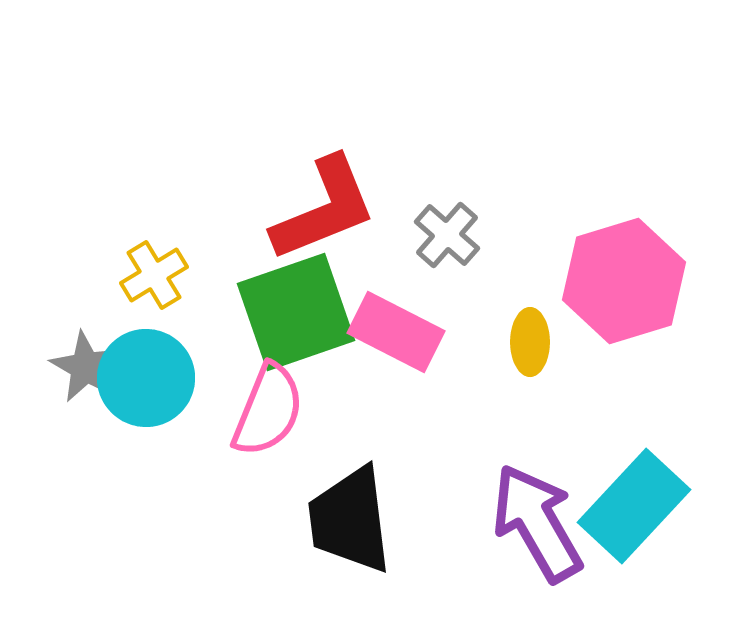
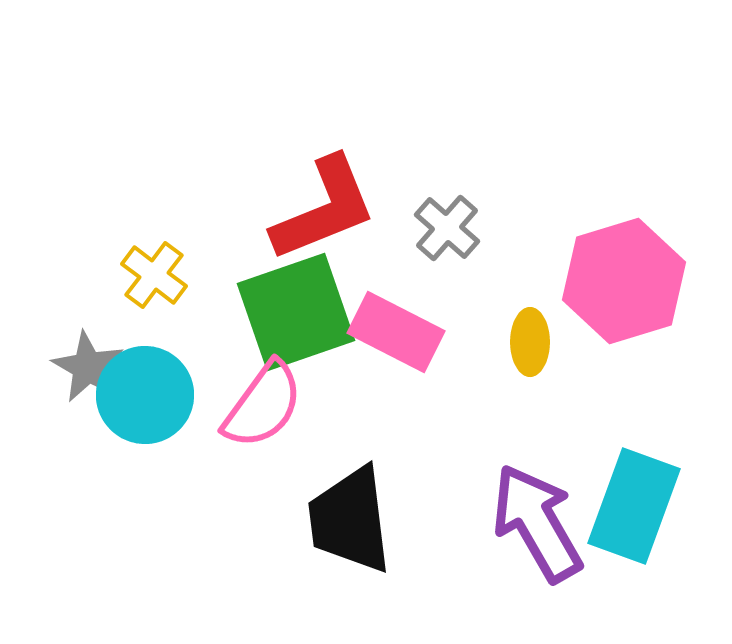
gray cross: moved 7 px up
yellow cross: rotated 22 degrees counterclockwise
gray star: moved 2 px right
cyan circle: moved 1 px left, 17 px down
pink semicircle: moved 5 px left, 5 px up; rotated 14 degrees clockwise
cyan rectangle: rotated 23 degrees counterclockwise
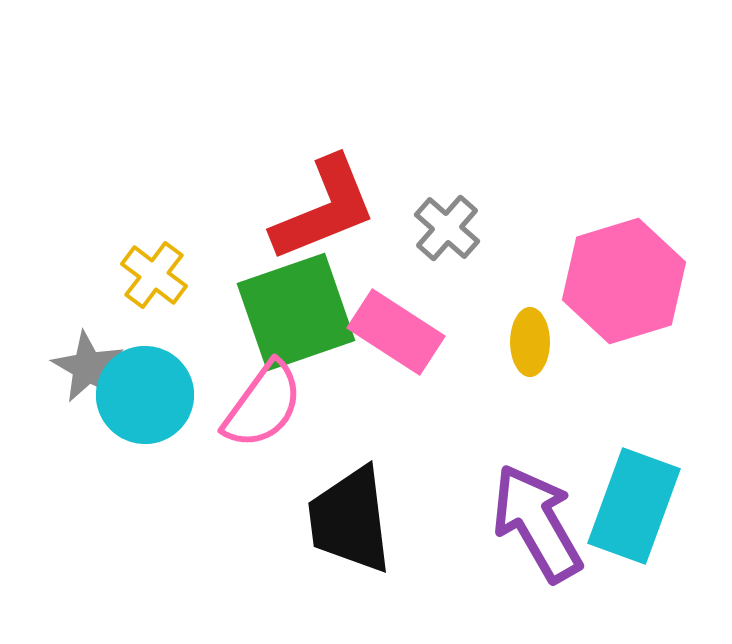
pink rectangle: rotated 6 degrees clockwise
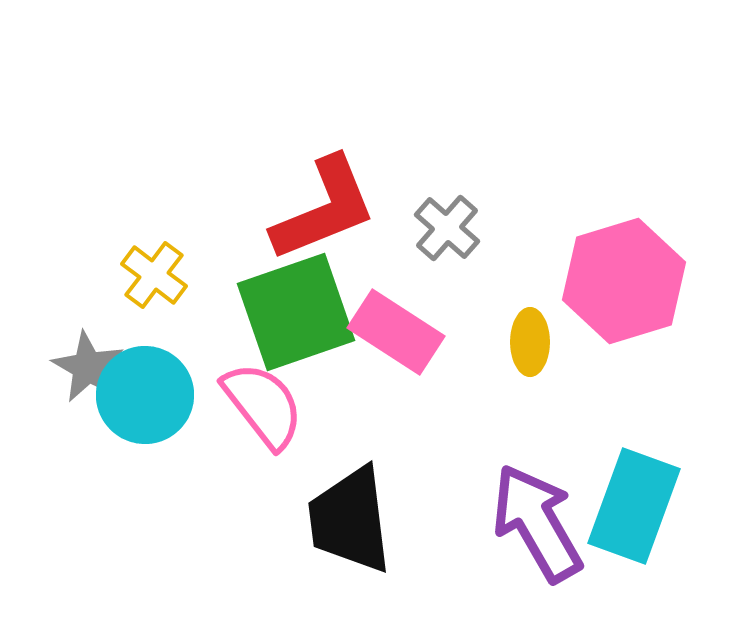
pink semicircle: rotated 74 degrees counterclockwise
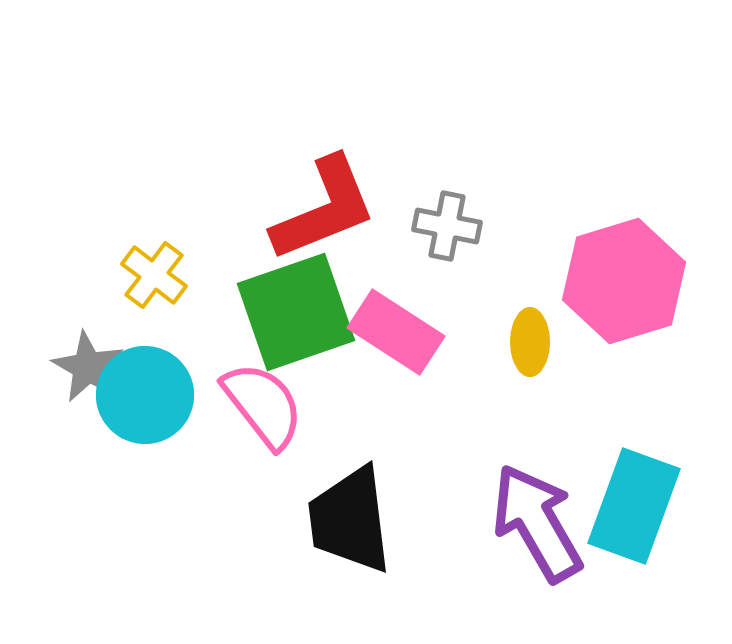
gray cross: moved 2 px up; rotated 30 degrees counterclockwise
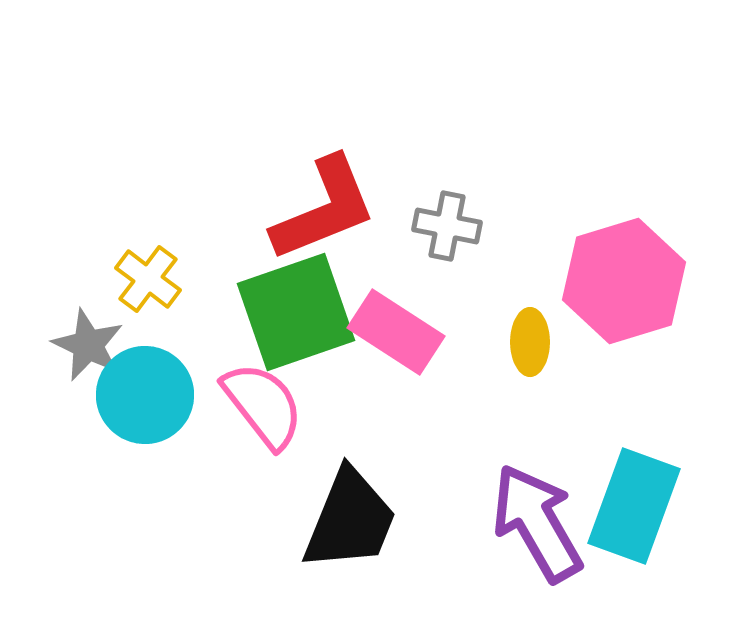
yellow cross: moved 6 px left, 4 px down
gray star: moved 22 px up; rotated 4 degrees counterclockwise
black trapezoid: rotated 151 degrees counterclockwise
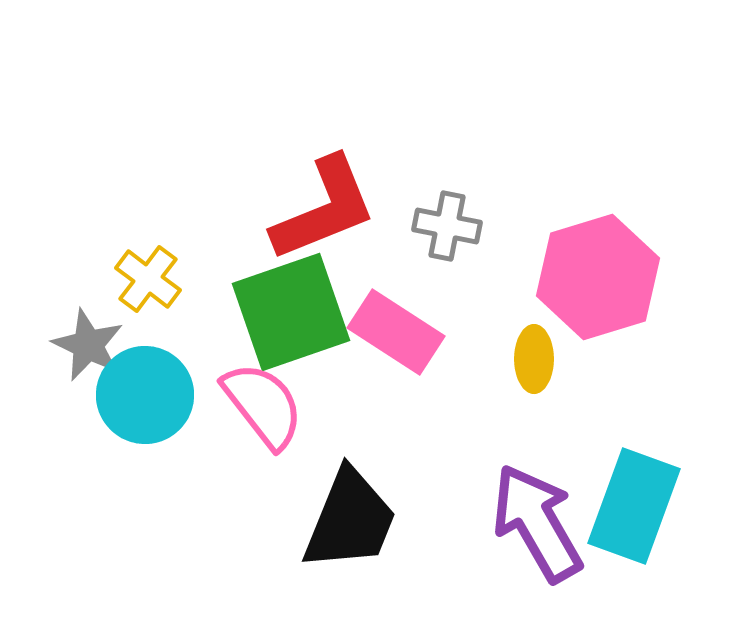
pink hexagon: moved 26 px left, 4 px up
green square: moved 5 px left
yellow ellipse: moved 4 px right, 17 px down
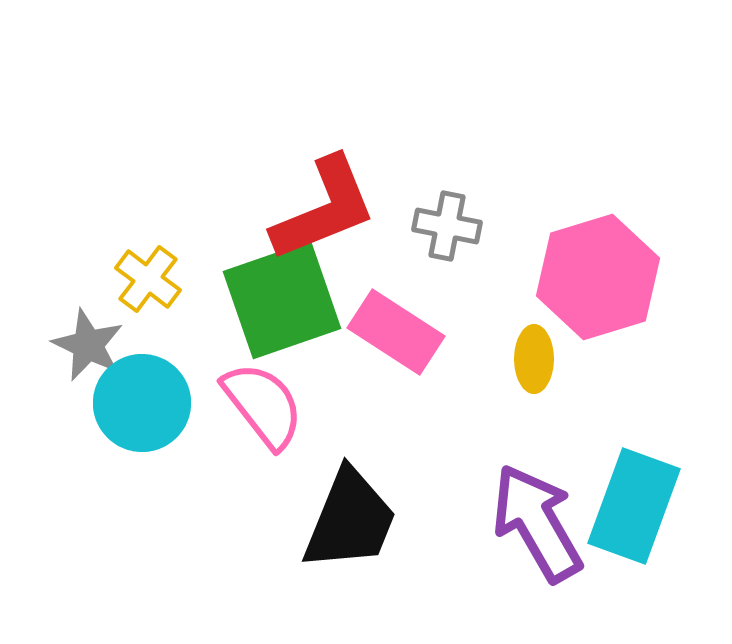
green square: moved 9 px left, 12 px up
cyan circle: moved 3 px left, 8 px down
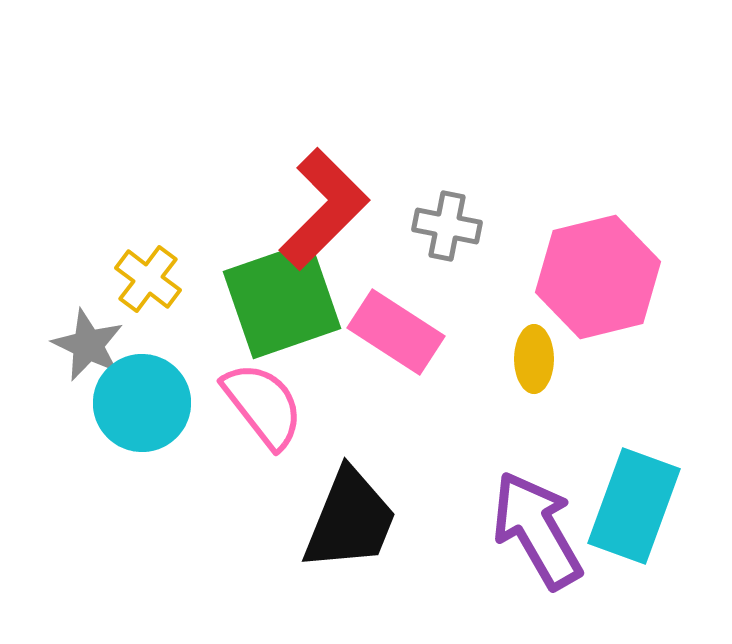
red L-shape: rotated 23 degrees counterclockwise
pink hexagon: rotated 3 degrees clockwise
purple arrow: moved 7 px down
